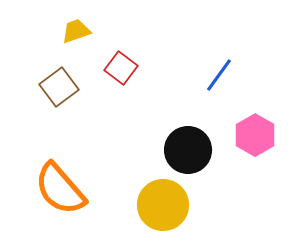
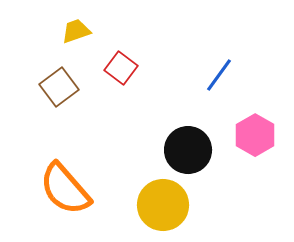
orange semicircle: moved 5 px right
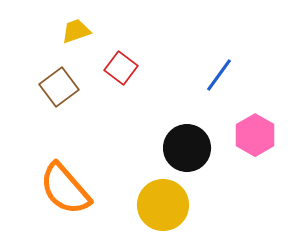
black circle: moved 1 px left, 2 px up
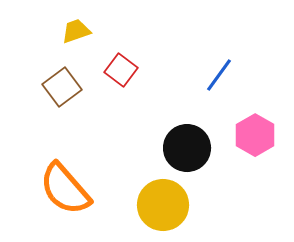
red square: moved 2 px down
brown square: moved 3 px right
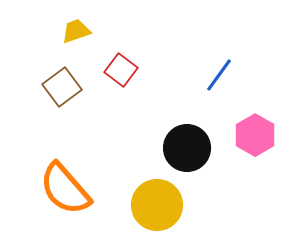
yellow circle: moved 6 px left
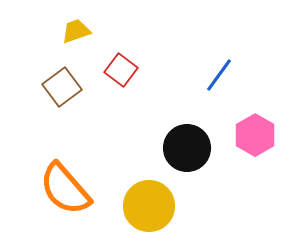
yellow circle: moved 8 px left, 1 px down
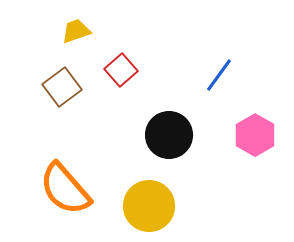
red square: rotated 12 degrees clockwise
black circle: moved 18 px left, 13 px up
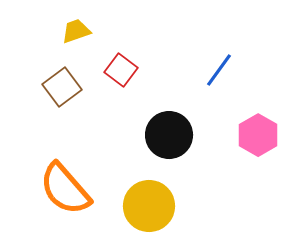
red square: rotated 12 degrees counterclockwise
blue line: moved 5 px up
pink hexagon: moved 3 px right
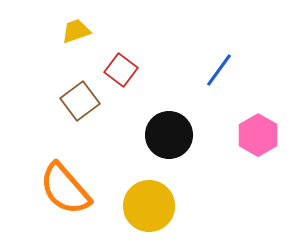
brown square: moved 18 px right, 14 px down
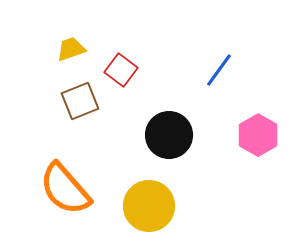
yellow trapezoid: moved 5 px left, 18 px down
brown square: rotated 15 degrees clockwise
